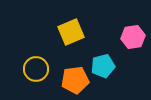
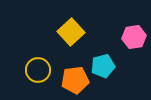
yellow square: rotated 20 degrees counterclockwise
pink hexagon: moved 1 px right
yellow circle: moved 2 px right, 1 px down
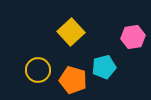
pink hexagon: moved 1 px left
cyan pentagon: moved 1 px right, 1 px down
orange pentagon: moved 2 px left; rotated 24 degrees clockwise
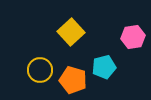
yellow circle: moved 2 px right
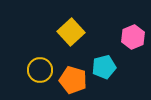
pink hexagon: rotated 15 degrees counterclockwise
